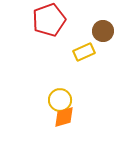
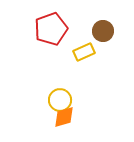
red pentagon: moved 2 px right, 9 px down
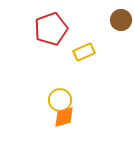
brown circle: moved 18 px right, 11 px up
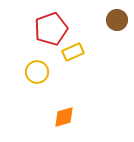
brown circle: moved 4 px left
yellow rectangle: moved 11 px left
yellow circle: moved 23 px left, 28 px up
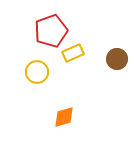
brown circle: moved 39 px down
red pentagon: moved 2 px down
yellow rectangle: moved 1 px down
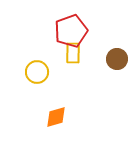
red pentagon: moved 20 px right
yellow rectangle: rotated 65 degrees counterclockwise
orange diamond: moved 8 px left
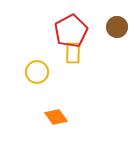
red pentagon: rotated 8 degrees counterclockwise
brown circle: moved 32 px up
orange diamond: rotated 70 degrees clockwise
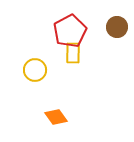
red pentagon: moved 1 px left
yellow circle: moved 2 px left, 2 px up
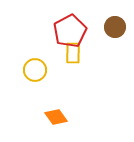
brown circle: moved 2 px left
